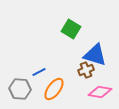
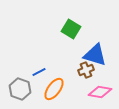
gray hexagon: rotated 15 degrees clockwise
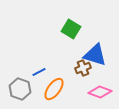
brown cross: moved 3 px left, 2 px up
pink diamond: rotated 10 degrees clockwise
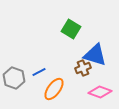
gray hexagon: moved 6 px left, 11 px up
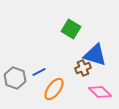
gray hexagon: moved 1 px right
pink diamond: rotated 25 degrees clockwise
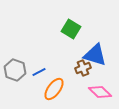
gray hexagon: moved 8 px up
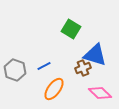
blue line: moved 5 px right, 6 px up
pink diamond: moved 1 px down
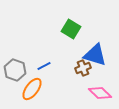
orange ellipse: moved 22 px left
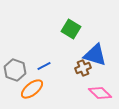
orange ellipse: rotated 15 degrees clockwise
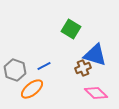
pink diamond: moved 4 px left
